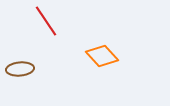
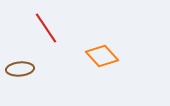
red line: moved 7 px down
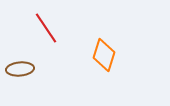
orange diamond: moved 2 px right, 1 px up; rotated 60 degrees clockwise
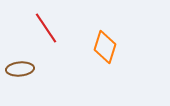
orange diamond: moved 1 px right, 8 px up
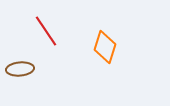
red line: moved 3 px down
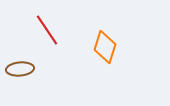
red line: moved 1 px right, 1 px up
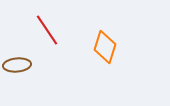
brown ellipse: moved 3 px left, 4 px up
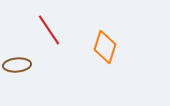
red line: moved 2 px right
